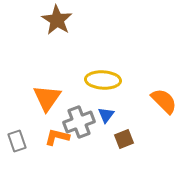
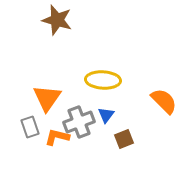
brown star: rotated 16 degrees counterclockwise
gray rectangle: moved 13 px right, 14 px up
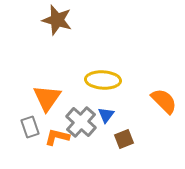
gray cross: moved 2 px right; rotated 28 degrees counterclockwise
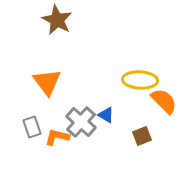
brown star: rotated 12 degrees clockwise
yellow ellipse: moved 37 px right
orange triangle: moved 16 px up; rotated 12 degrees counterclockwise
blue triangle: rotated 36 degrees counterclockwise
gray rectangle: moved 2 px right
brown square: moved 18 px right, 3 px up
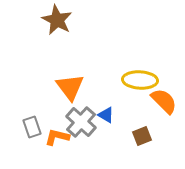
orange triangle: moved 23 px right, 5 px down
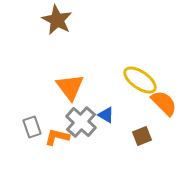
yellow ellipse: rotated 32 degrees clockwise
orange semicircle: moved 2 px down
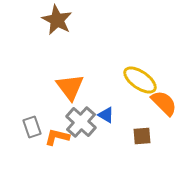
brown square: rotated 18 degrees clockwise
